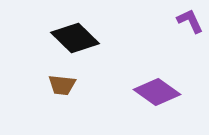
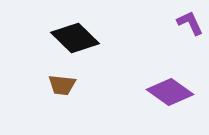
purple L-shape: moved 2 px down
purple diamond: moved 13 px right
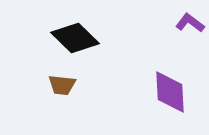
purple L-shape: rotated 28 degrees counterclockwise
purple diamond: rotated 51 degrees clockwise
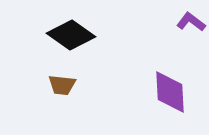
purple L-shape: moved 1 px right, 1 px up
black diamond: moved 4 px left, 3 px up; rotated 9 degrees counterclockwise
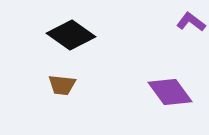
purple diamond: rotated 33 degrees counterclockwise
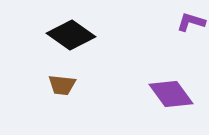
purple L-shape: rotated 20 degrees counterclockwise
purple diamond: moved 1 px right, 2 px down
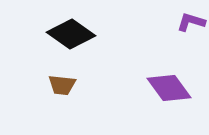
black diamond: moved 1 px up
purple diamond: moved 2 px left, 6 px up
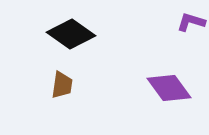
brown trapezoid: rotated 88 degrees counterclockwise
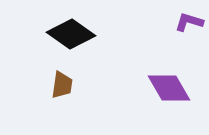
purple L-shape: moved 2 px left
purple diamond: rotated 6 degrees clockwise
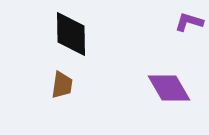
black diamond: rotated 54 degrees clockwise
